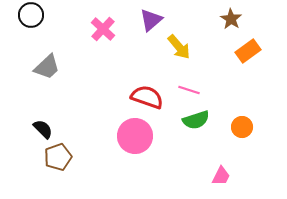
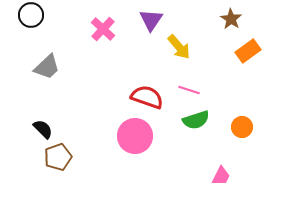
purple triangle: rotated 15 degrees counterclockwise
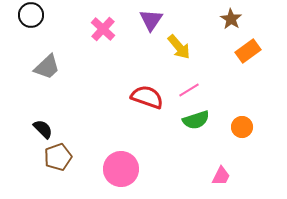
pink line: rotated 50 degrees counterclockwise
pink circle: moved 14 px left, 33 px down
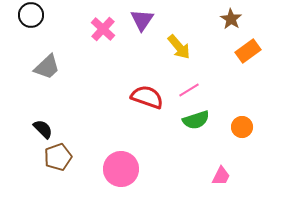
purple triangle: moved 9 px left
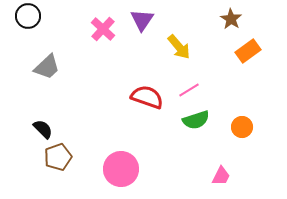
black circle: moved 3 px left, 1 px down
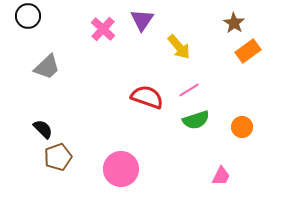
brown star: moved 3 px right, 4 px down
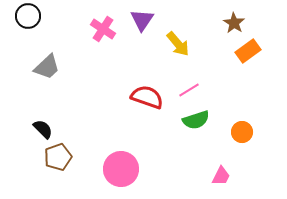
pink cross: rotated 10 degrees counterclockwise
yellow arrow: moved 1 px left, 3 px up
orange circle: moved 5 px down
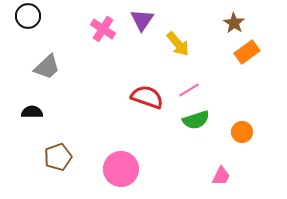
orange rectangle: moved 1 px left, 1 px down
black semicircle: moved 11 px left, 17 px up; rotated 45 degrees counterclockwise
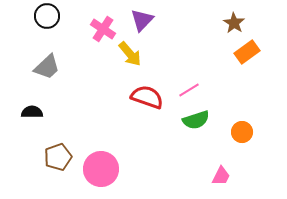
black circle: moved 19 px right
purple triangle: rotated 10 degrees clockwise
yellow arrow: moved 48 px left, 10 px down
pink circle: moved 20 px left
